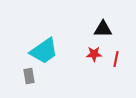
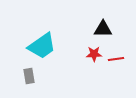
cyan trapezoid: moved 2 px left, 5 px up
red line: rotated 70 degrees clockwise
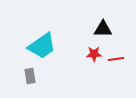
gray rectangle: moved 1 px right
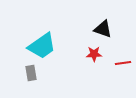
black triangle: rotated 18 degrees clockwise
red line: moved 7 px right, 4 px down
gray rectangle: moved 1 px right, 3 px up
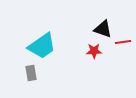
red star: moved 3 px up
red line: moved 21 px up
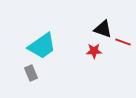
red line: rotated 28 degrees clockwise
gray rectangle: rotated 14 degrees counterclockwise
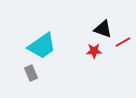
red line: rotated 49 degrees counterclockwise
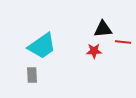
black triangle: rotated 24 degrees counterclockwise
red line: rotated 35 degrees clockwise
gray rectangle: moved 1 px right, 2 px down; rotated 21 degrees clockwise
